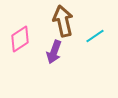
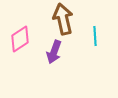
brown arrow: moved 2 px up
cyan line: rotated 60 degrees counterclockwise
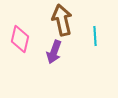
brown arrow: moved 1 px left, 1 px down
pink diamond: rotated 44 degrees counterclockwise
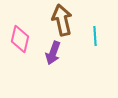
purple arrow: moved 1 px left, 1 px down
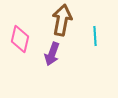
brown arrow: rotated 24 degrees clockwise
purple arrow: moved 1 px left, 1 px down
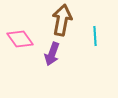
pink diamond: rotated 48 degrees counterclockwise
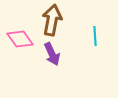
brown arrow: moved 10 px left
purple arrow: rotated 45 degrees counterclockwise
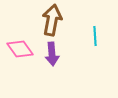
pink diamond: moved 10 px down
purple arrow: rotated 20 degrees clockwise
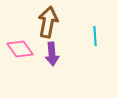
brown arrow: moved 4 px left, 2 px down
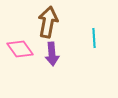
cyan line: moved 1 px left, 2 px down
